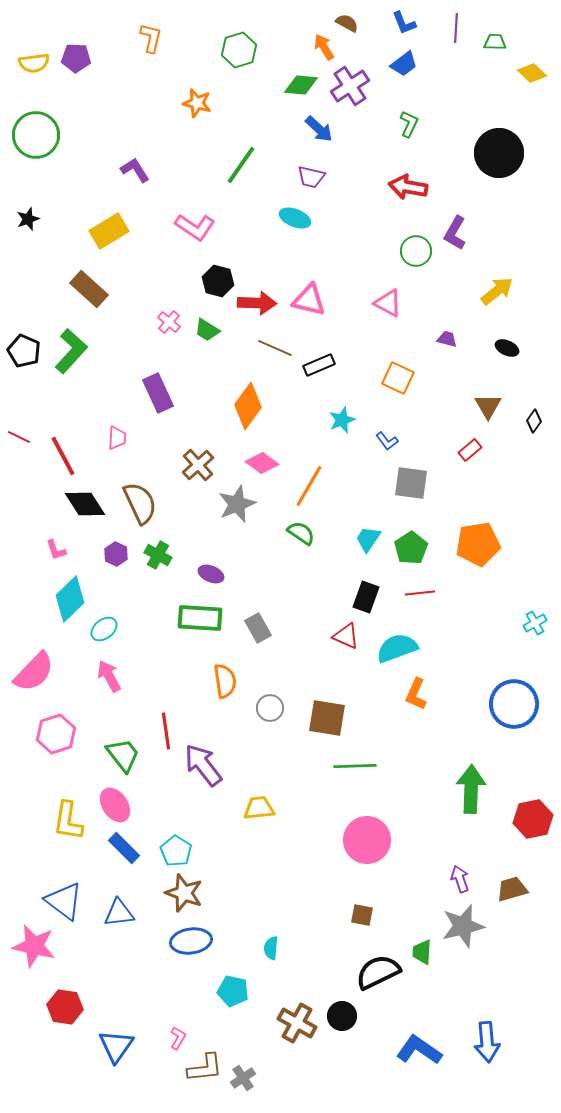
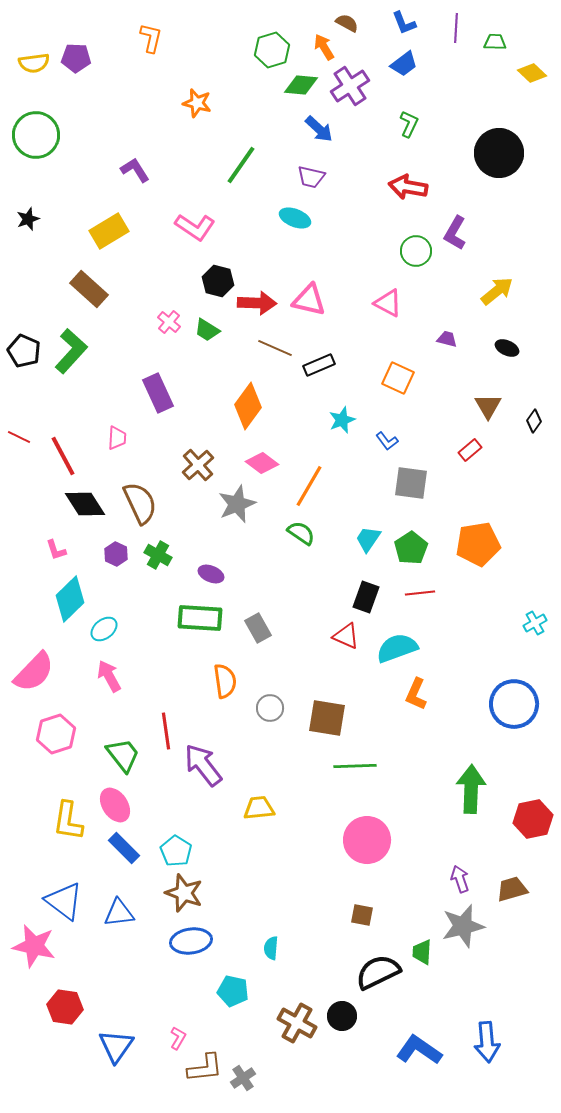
green hexagon at (239, 50): moved 33 px right
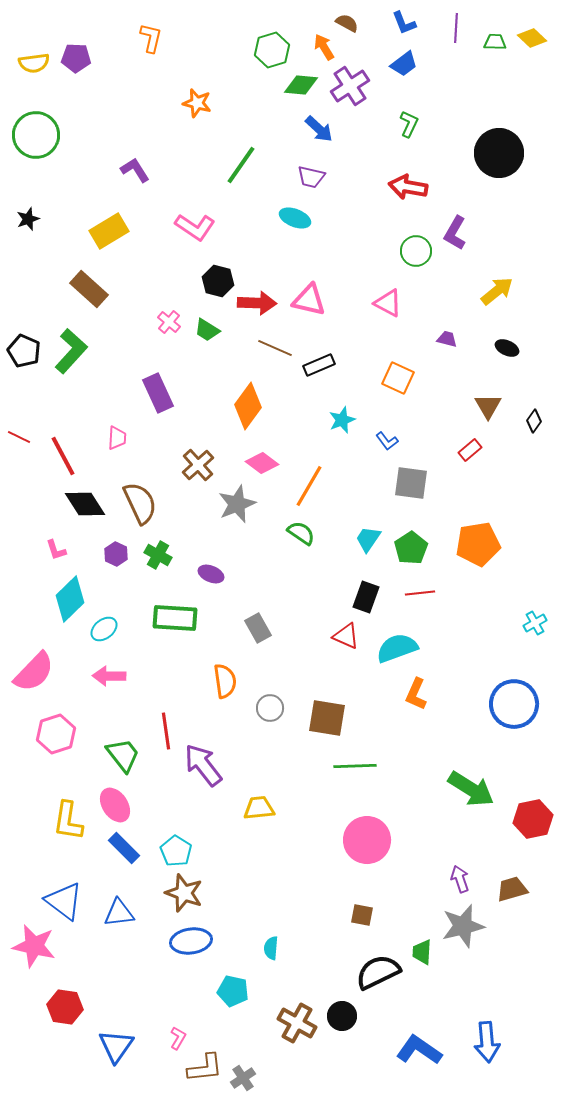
yellow diamond at (532, 73): moved 35 px up
green rectangle at (200, 618): moved 25 px left
pink arrow at (109, 676): rotated 60 degrees counterclockwise
green arrow at (471, 789): rotated 120 degrees clockwise
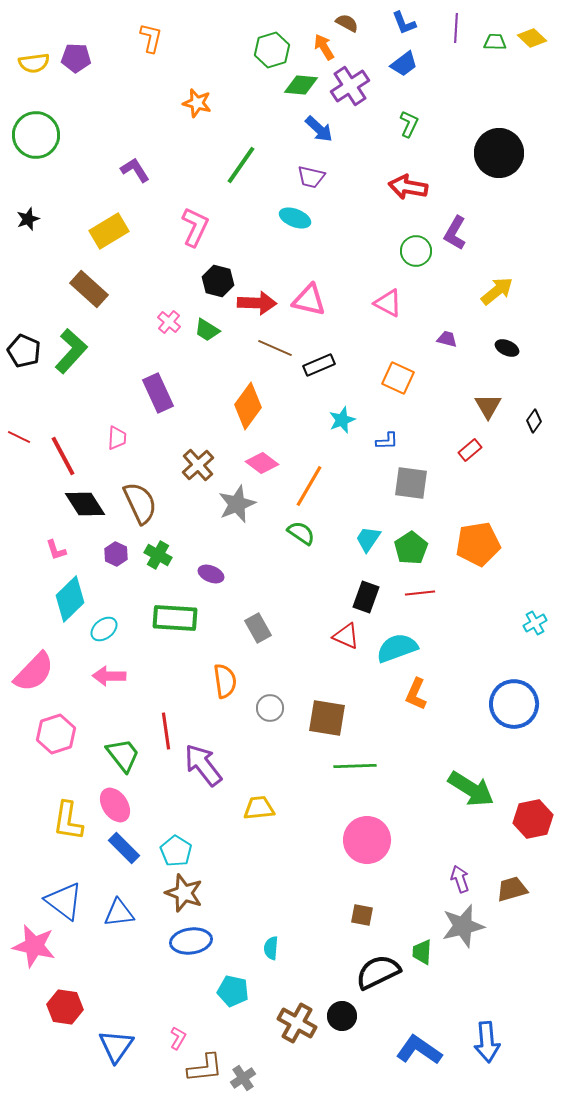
pink L-shape at (195, 227): rotated 99 degrees counterclockwise
blue L-shape at (387, 441): rotated 55 degrees counterclockwise
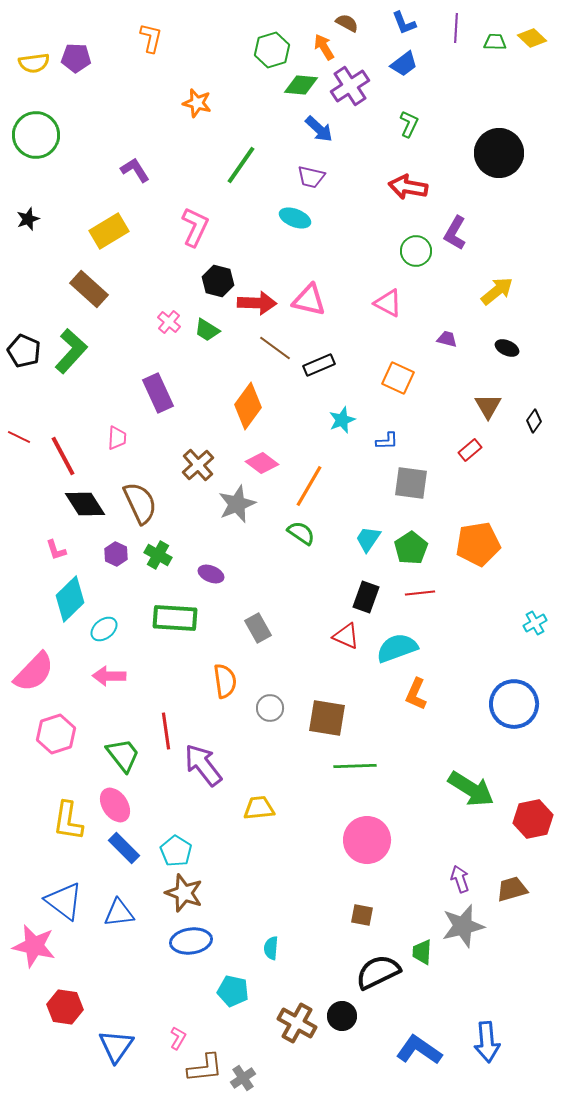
brown line at (275, 348): rotated 12 degrees clockwise
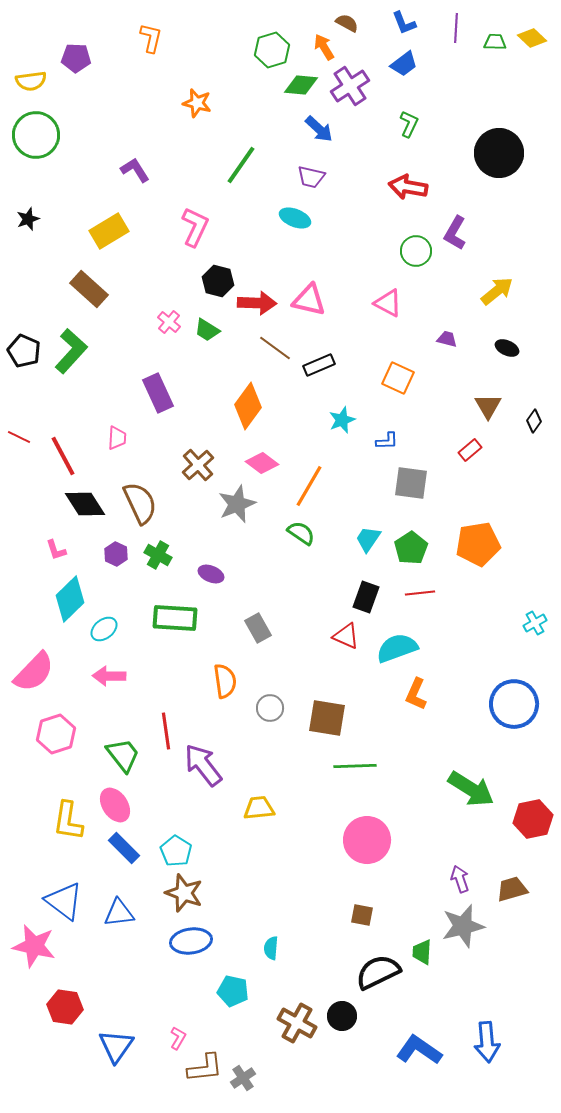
yellow semicircle at (34, 63): moved 3 px left, 18 px down
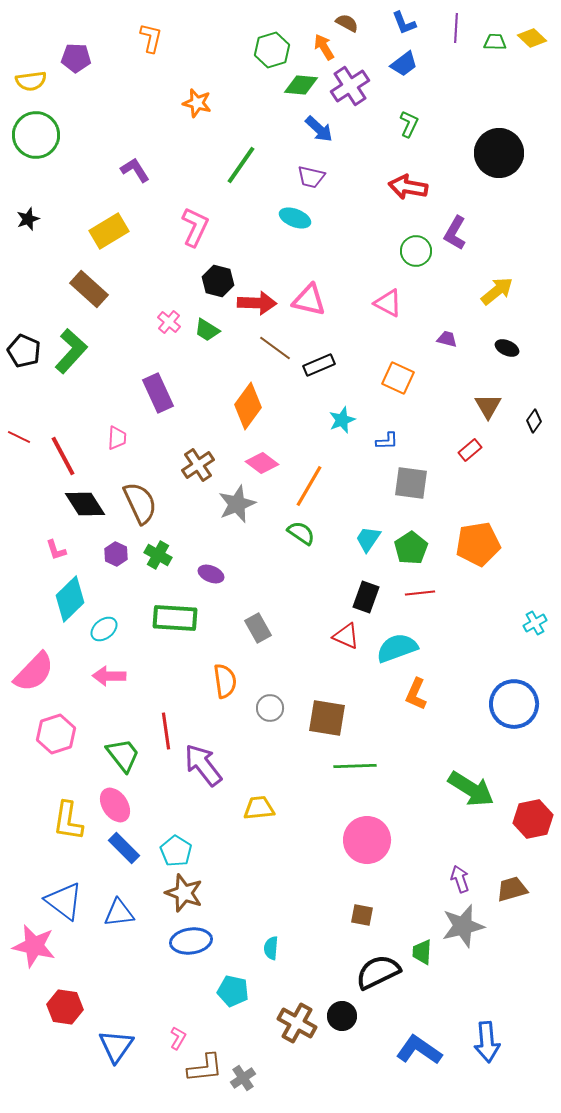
brown cross at (198, 465): rotated 8 degrees clockwise
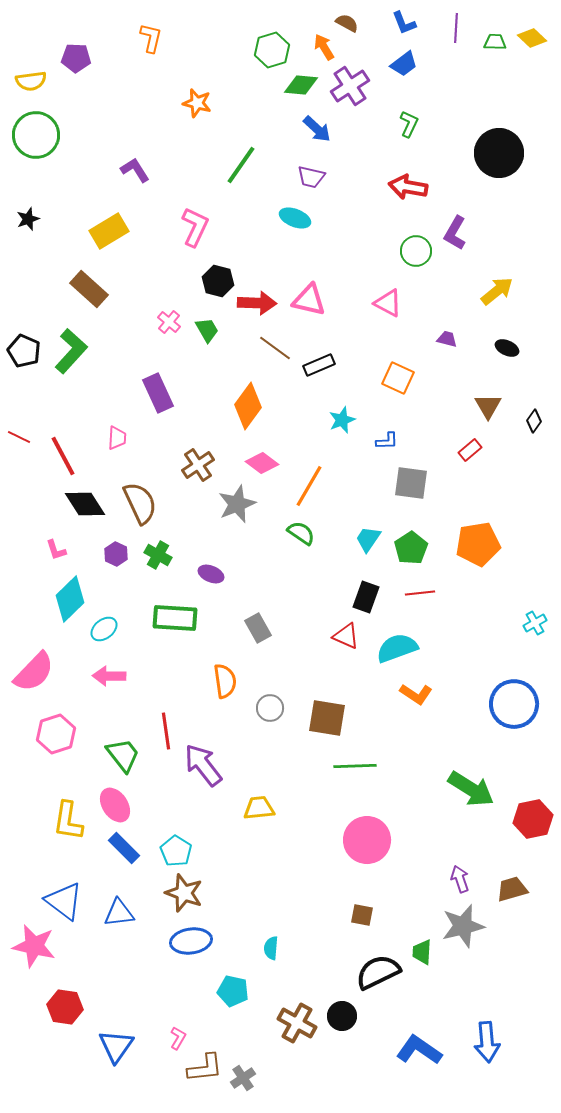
blue arrow at (319, 129): moved 2 px left
green trapezoid at (207, 330): rotated 152 degrees counterclockwise
orange L-shape at (416, 694): rotated 80 degrees counterclockwise
